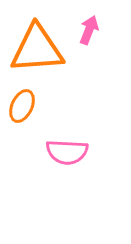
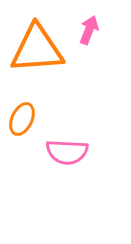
orange ellipse: moved 13 px down
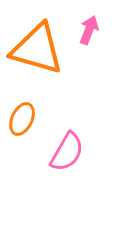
orange triangle: rotated 20 degrees clockwise
pink semicircle: rotated 63 degrees counterclockwise
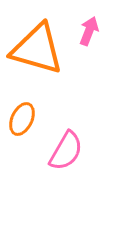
pink arrow: moved 1 px down
pink semicircle: moved 1 px left, 1 px up
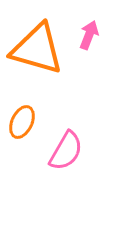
pink arrow: moved 4 px down
orange ellipse: moved 3 px down
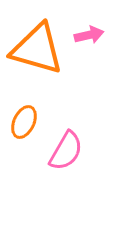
pink arrow: rotated 56 degrees clockwise
orange ellipse: moved 2 px right
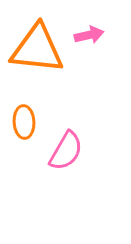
orange triangle: rotated 10 degrees counterclockwise
orange ellipse: rotated 28 degrees counterclockwise
